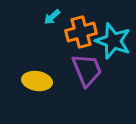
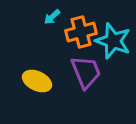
purple trapezoid: moved 1 px left, 2 px down
yellow ellipse: rotated 16 degrees clockwise
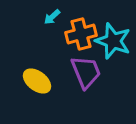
orange cross: moved 2 px down
yellow ellipse: rotated 12 degrees clockwise
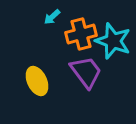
purple trapezoid: rotated 15 degrees counterclockwise
yellow ellipse: rotated 28 degrees clockwise
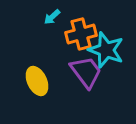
cyan star: moved 7 px left, 9 px down
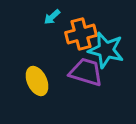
cyan star: rotated 6 degrees counterclockwise
purple trapezoid: rotated 36 degrees counterclockwise
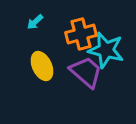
cyan arrow: moved 17 px left, 5 px down
purple trapezoid: rotated 24 degrees clockwise
yellow ellipse: moved 5 px right, 15 px up
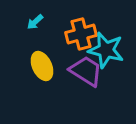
purple trapezoid: moved 1 px up; rotated 9 degrees counterclockwise
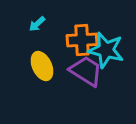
cyan arrow: moved 2 px right, 2 px down
orange cross: moved 1 px right, 6 px down; rotated 12 degrees clockwise
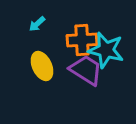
purple trapezoid: moved 1 px up
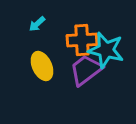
purple trapezoid: rotated 69 degrees counterclockwise
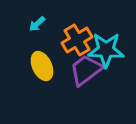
orange cross: moved 5 px left; rotated 28 degrees counterclockwise
cyan star: rotated 12 degrees counterclockwise
